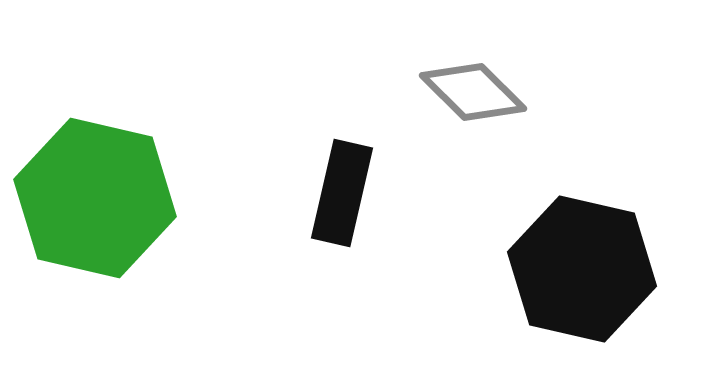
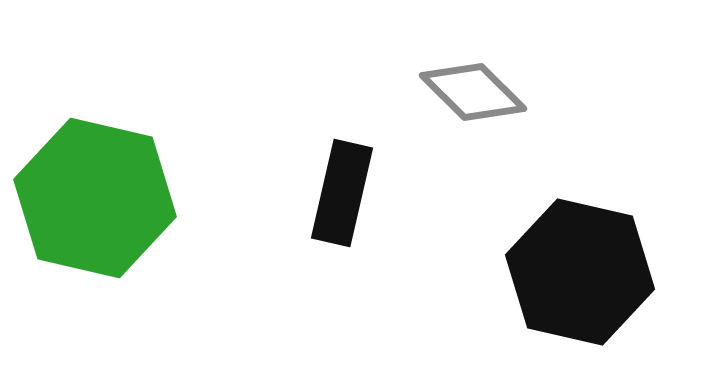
black hexagon: moved 2 px left, 3 px down
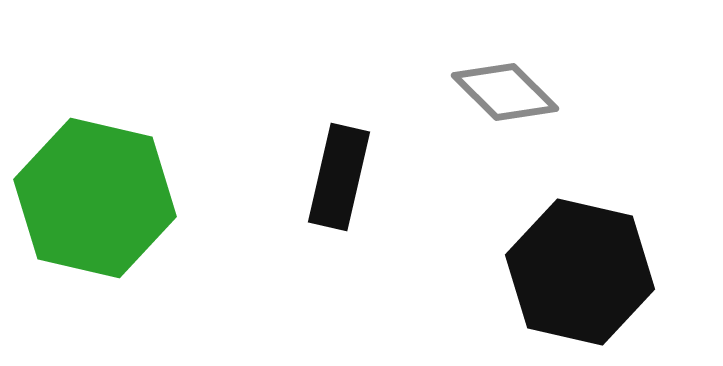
gray diamond: moved 32 px right
black rectangle: moved 3 px left, 16 px up
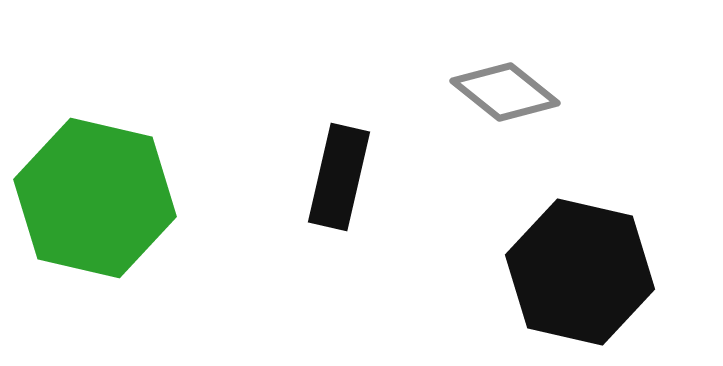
gray diamond: rotated 6 degrees counterclockwise
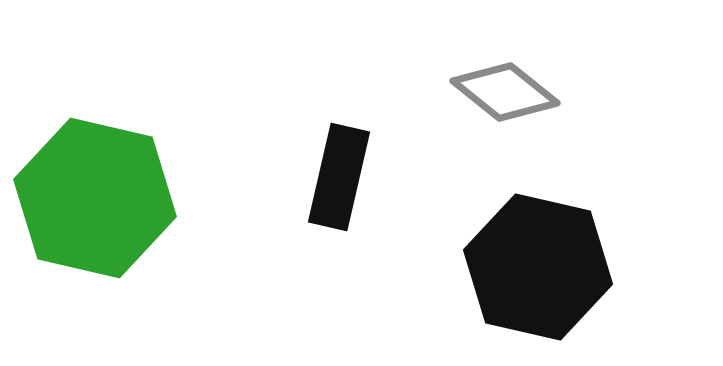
black hexagon: moved 42 px left, 5 px up
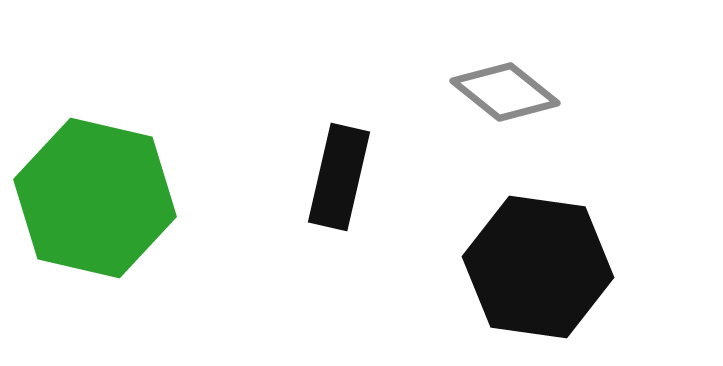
black hexagon: rotated 5 degrees counterclockwise
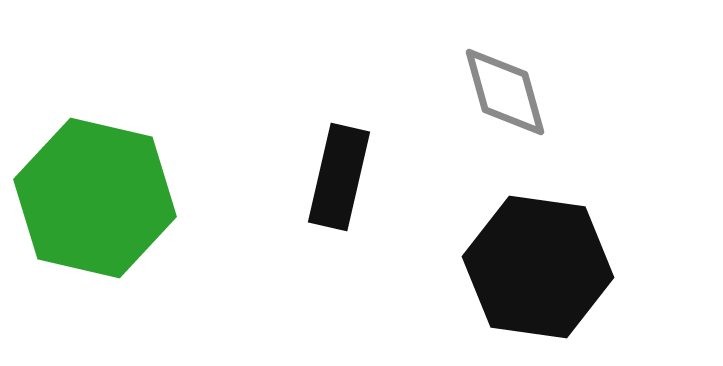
gray diamond: rotated 36 degrees clockwise
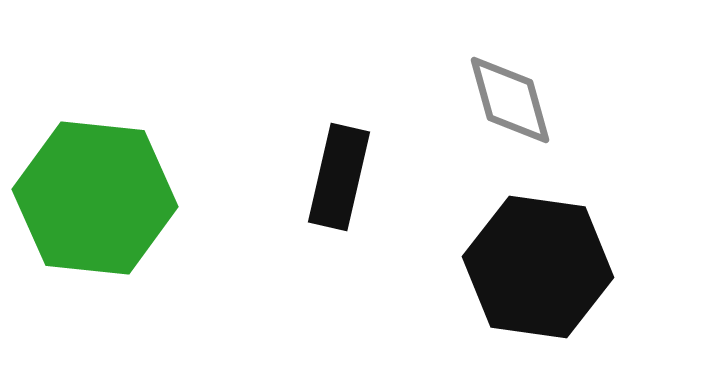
gray diamond: moved 5 px right, 8 px down
green hexagon: rotated 7 degrees counterclockwise
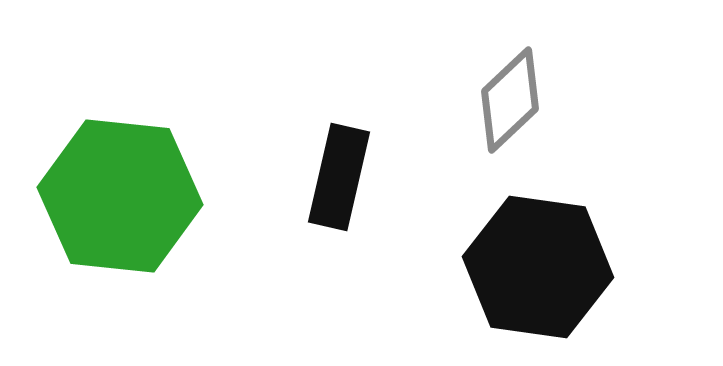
gray diamond: rotated 62 degrees clockwise
green hexagon: moved 25 px right, 2 px up
